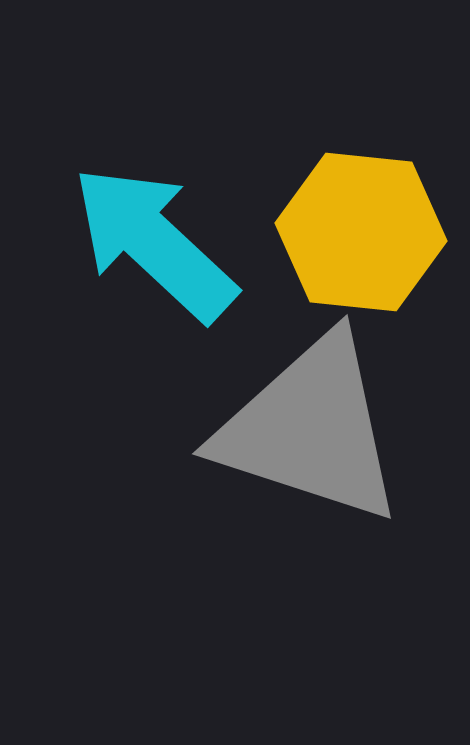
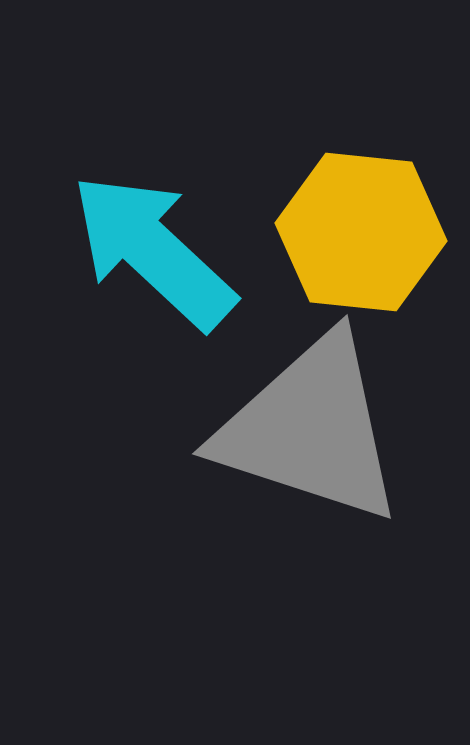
cyan arrow: moved 1 px left, 8 px down
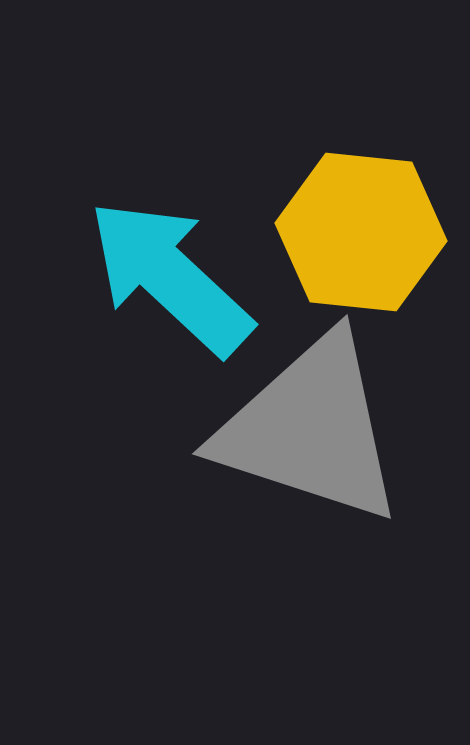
cyan arrow: moved 17 px right, 26 px down
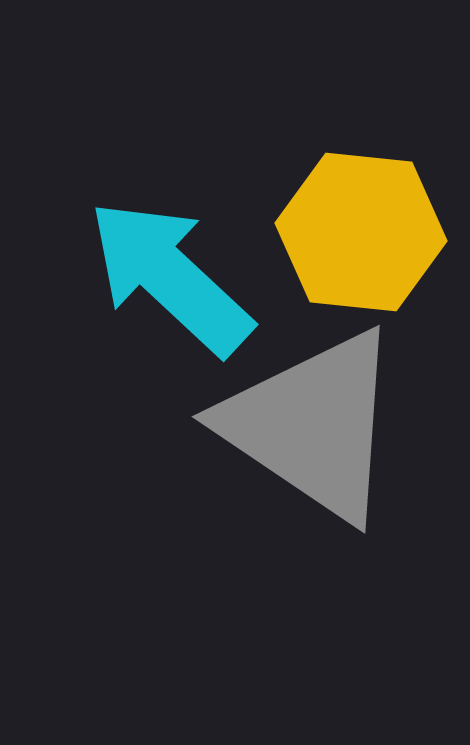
gray triangle: moved 2 px right, 4 px up; rotated 16 degrees clockwise
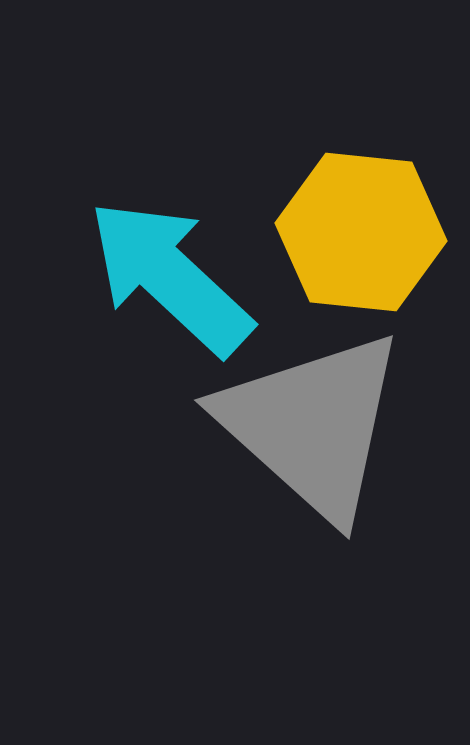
gray triangle: rotated 8 degrees clockwise
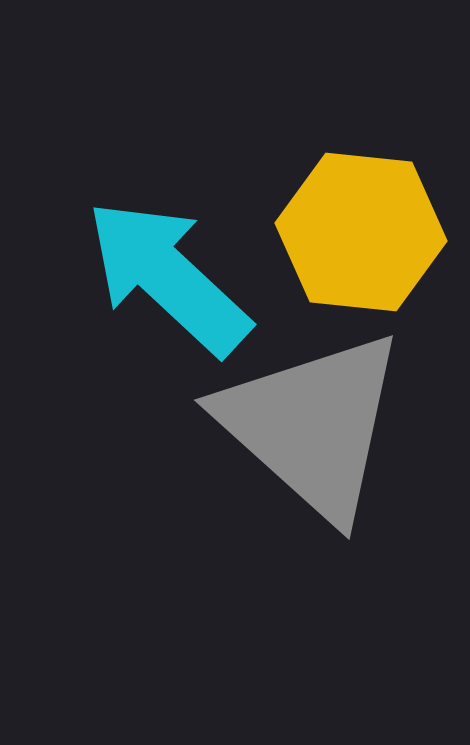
cyan arrow: moved 2 px left
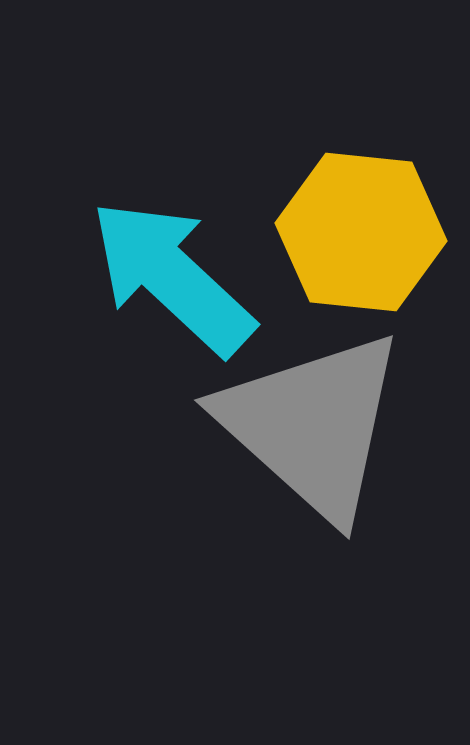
cyan arrow: moved 4 px right
